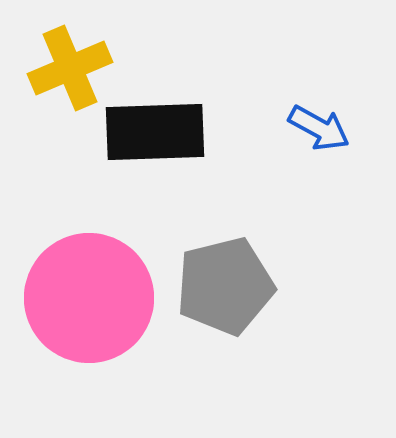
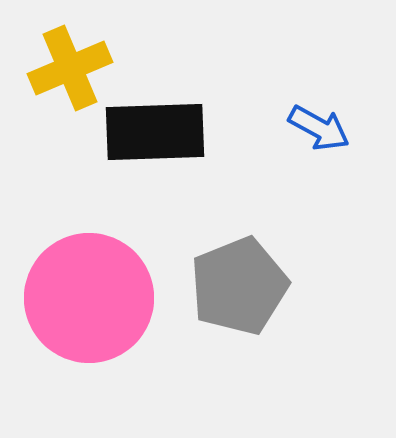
gray pentagon: moved 14 px right; rotated 8 degrees counterclockwise
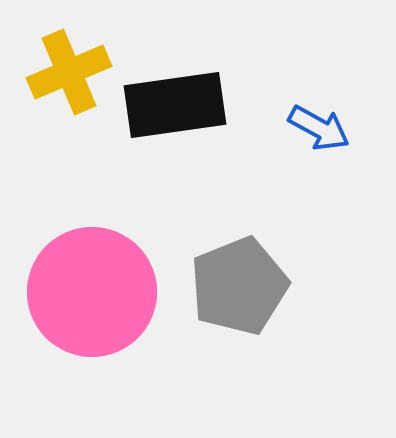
yellow cross: moved 1 px left, 4 px down
black rectangle: moved 20 px right, 27 px up; rotated 6 degrees counterclockwise
pink circle: moved 3 px right, 6 px up
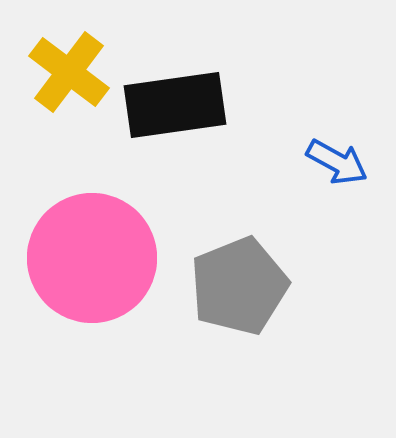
yellow cross: rotated 30 degrees counterclockwise
blue arrow: moved 18 px right, 34 px down
pink circle: moved 34 px up
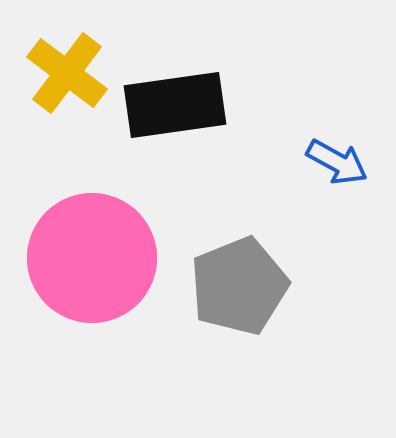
yellow cross: moved 2 px left, 1 px down
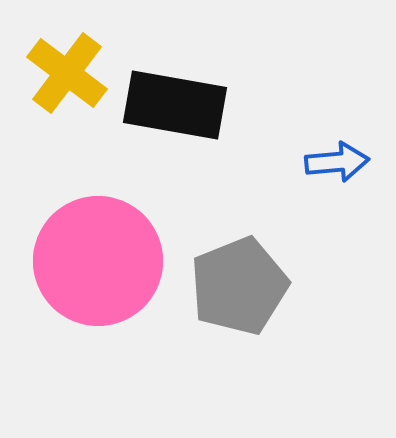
black rectangle: rotated 18 degrees clockwise
blue arrow: rotated 34 degrees counterclockwise
pink circle: moved 6 px right, 3 px down
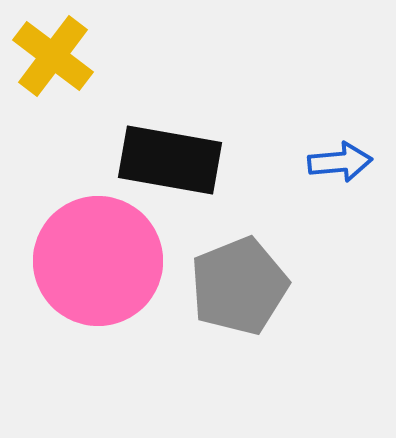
yellow cross: moved 14 px left, 17 px up
black rectangle: moved 5 px left, 55 px down
blue arrow: moved 3 px right
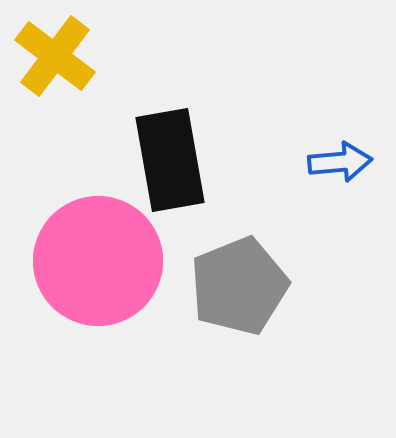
yellow cross: moved 2 px right
black rectangle: rotated 70 degrees clockwise
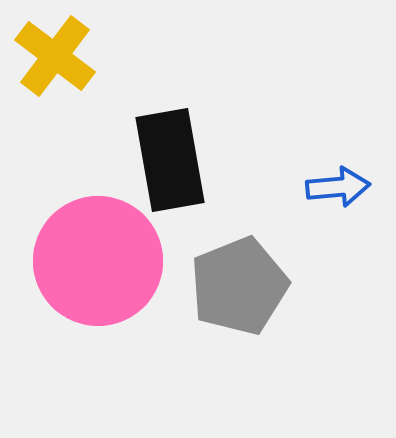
blue arrow: moved 2 px left, 25 px down
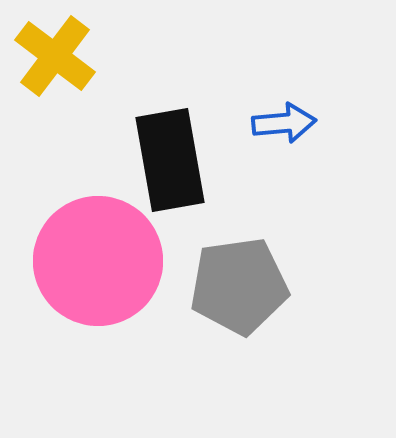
blue arrow: moved 54 px left, 64 px up
gray pentagon: rotated 14 degrees clockwise
